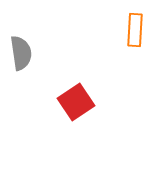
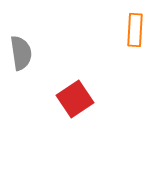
red square: moved 1 px left, 3 px up
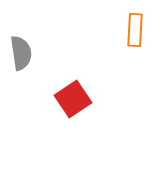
red square: moved 2 px left
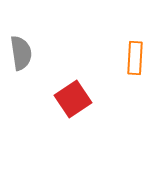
orange rectangle: moved 28 px down
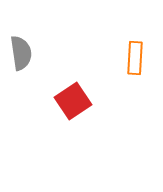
red square: moved 2 px down
